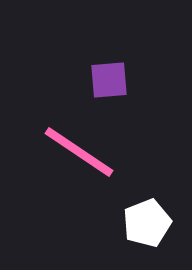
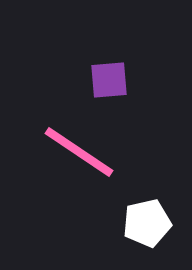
white pentagon: rotated 9 degrees clockwise
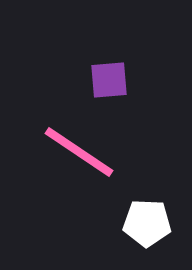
white pentagon: rotated 15 degrees clockwise
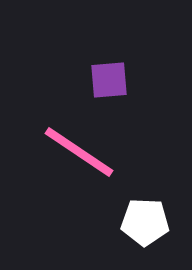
white pentagon: moved 2 px left, 1 px up
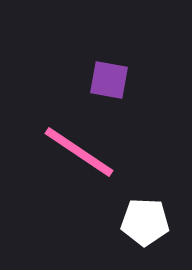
purple square: rotated 15 degrees clockwise
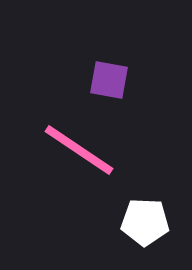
pink line: moved 2 px up
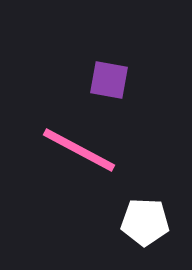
pink line: rotated 6 degrees counterclockwise
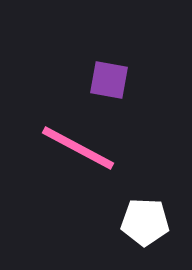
pink line: moved 1 px left, 2 px up
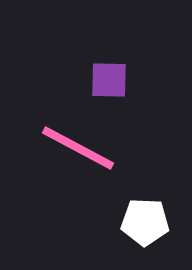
purple square: rotated 9 degrees counterclockwise
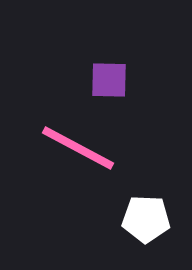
white pentagon: moved 1 px right, 3 px up
